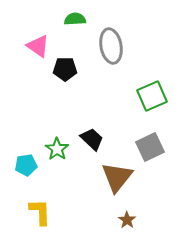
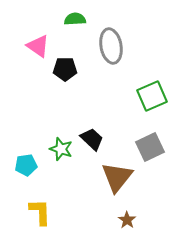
green star: moved 4 px right; rotated 15 degrees counterclockwise
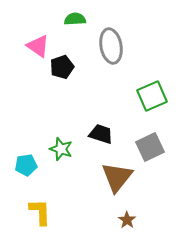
black pentagon: moved 3 px left, 2 px up; rotated 20 degrees counterclockwise
black trapezoid: moved 9 px right, 5 px up; rotated 25 degrees counterclockwise
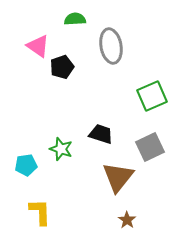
brown triangle: moved 1 px right
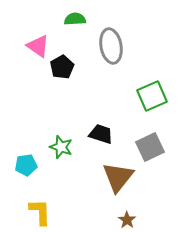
black pentagon: rotated 10 degrees counterclockwise
green star: moved 2 px up
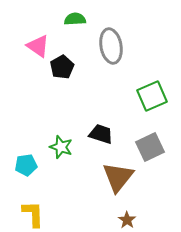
yellow L-shape: moved 7 px left, 2 px down
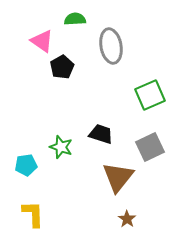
pink triangle: moved 4 px right, 5 px up
green square: moved 2 px left, 1 px up
brown star: moved 1 px up
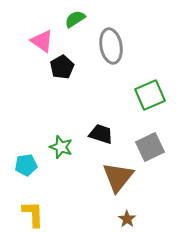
green semicircle: rotated 30 degrees counterclockwise
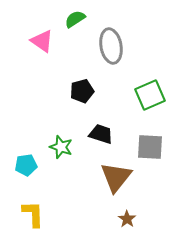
black pentagon: moved 20 px right, 24 px down; rotated 15 degrees clockwise
gray square: rotated 28 degrees clockwise
brown triangle: moved 2 px left
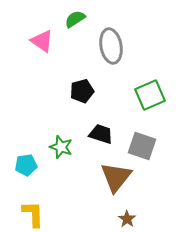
gray square: moved 8 px left, 1 px up; rotated 16 degrees clockwise
